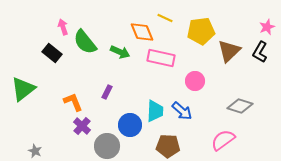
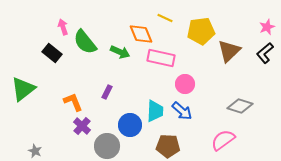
orange diamond: moved 1 px left, 2 px down
black L-shape: moved 5 px right, 1 px down; rotated 20 degrees clockwise
pink circle: moved 10 px left, 3 px down
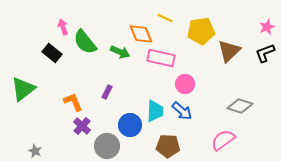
black L-shape: rotated 20 degrees clockwise
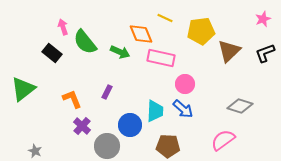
pink star: moved 4 px left, 8 px up
orange L-shape: moved 1 px left, 3 px up
blue arrow: moved 1 px right, 2 px up
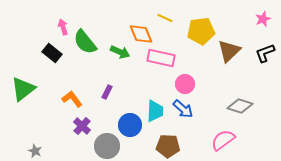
orange L-shape: rotated 15 degrees counterclockwise
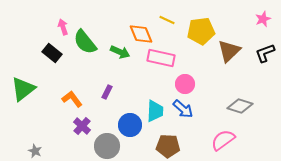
yellow line: moved 2 px right, 2 px down
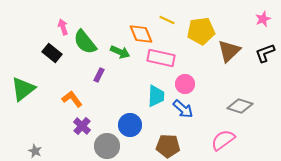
purple rectangle: moved 8 px left, 17 px up
cyan trapezoid: moved 1 px right, 15 px up
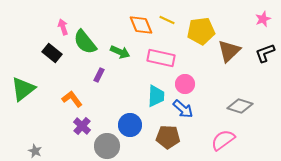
orange diamond: moved 9 px up
brown pentagon: moved 9 px up
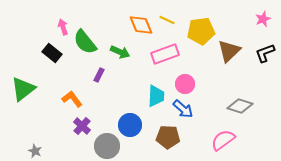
pink rectangle: moved 4 px right, 4 px up; rotated 32 degrees counterclockwise
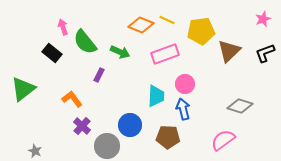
orange diamond: rotated 45 degrees counterclockwise
blue arrow: rotated 145 degrees counterclockwise
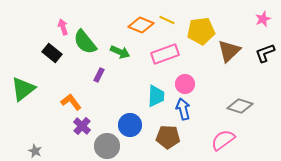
orange L-shape: moved 1 px left, 3 px down
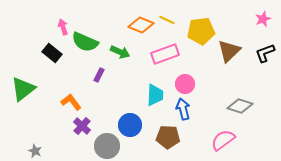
green semicircle: rotated 28 degrees counterclockwise
cyan trapezoid: moved 1 px left, 1 px up
